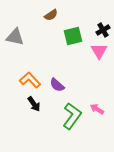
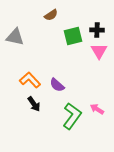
black cross: moved 6 px left; rotated 32 degrees clockwise
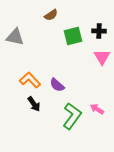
black cross: moved 2 px right, 1 px down
pink triangle: moved 3 px right, 6 px down
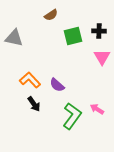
gray triangle: moved 1 px left, 1 px down
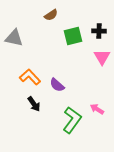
orange L-shape: moved 3 px up
green L-shape: moved 4 px down
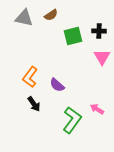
gray triangle: moved 10 px right, 20 px up
orange L-shape: rotated 100 degrees counterclockwise
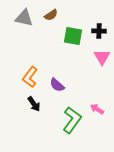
green square: rotated 24 degrees clockwise
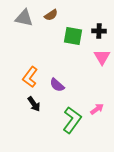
pink arrow: rotated 112 degrees clockwise
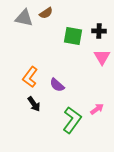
brown semicircle: moved 5 px left, 2 px up
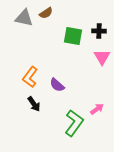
green L-shape: moved 2 px right, 3 px down
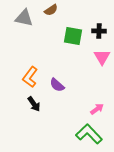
brown semicircle: moved 5 px right, 3 px up
green L-shape: moved 15 px right, 11 px down; rotated 80 degrees counterclockwise
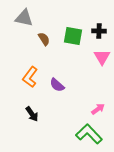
brown semicircle: moved 7 px left, 29 px down; rotated 88 degrees counterclockwise
black arrow: moved 2 px left, 10 px down
pink arrow: moved 1 px right
